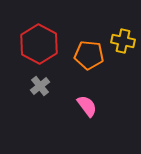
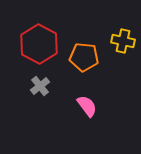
orange pentagon: moved 5 px left, 2 px down
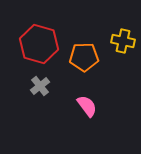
red hexagon: rotated 12 degrees counterclockwise
orange pentagon: rotated 8 degrees counterclockwise
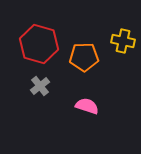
pink semicircle: rotated 35 degrees counterclockwise
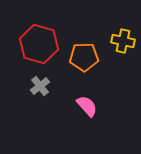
pink semicircle: rotated 30 degrees clockwise
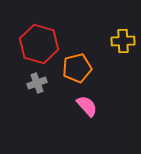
yellow cross: rotated 15 degrees counterclockwise
orange pentagon: moved 7 px left, 11 px down; rotated 12 degrees counterclockwise
gray cross: moved 3 px left, 3 px up; rotated 18 degrees clockwise
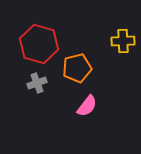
pink semicircle: rotated 80 degrees clockwise
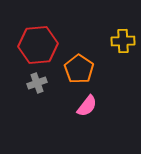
red hexagon: moved 1 px left, 1 px down; rotated 21 degrees counterclockwise
orange pentagon: moved 2 px right, 1 px down; rotated 24 degrees counterclockwise
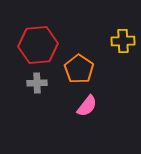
gray cross: rotated 18 degrees clockwise
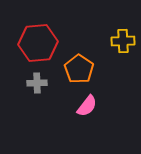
red hexagon: moved 2 px up
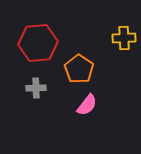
yellow cross: moved 1 px right, 3 px up
gray cross: moved 1 px left, 5 px down
pink semicircle: moved 1 px up
